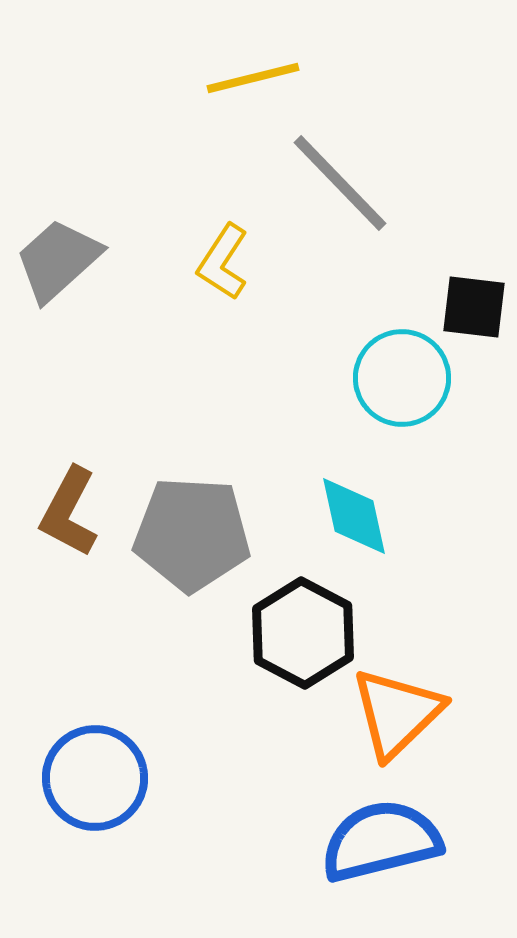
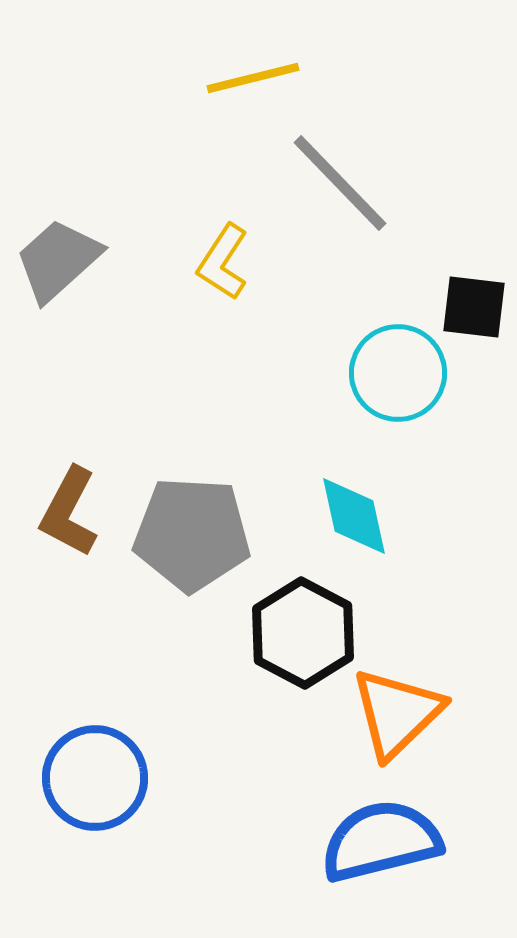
cyan circle: moved 4 px left, 5 px up
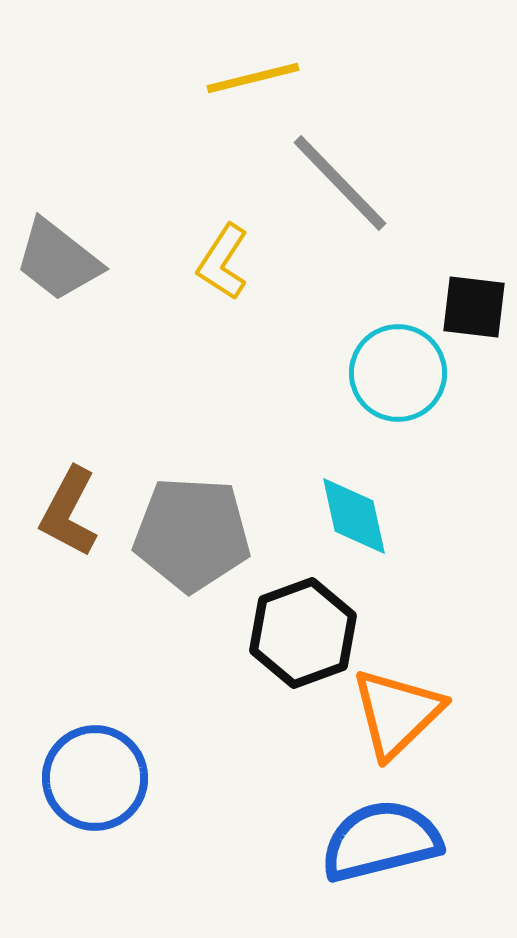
gray trapezoid: rotated 100 degrees counterclockwise
black hexagon: rotated 12 degrees clockwise
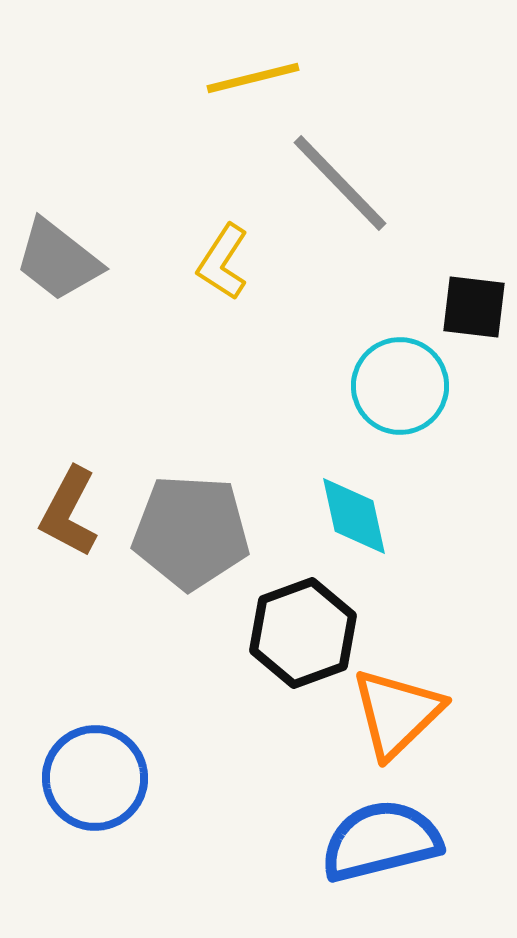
cyan circle: moved 2 px right, 13 px down
gray pentagon: moved 1 px left, 2 px up
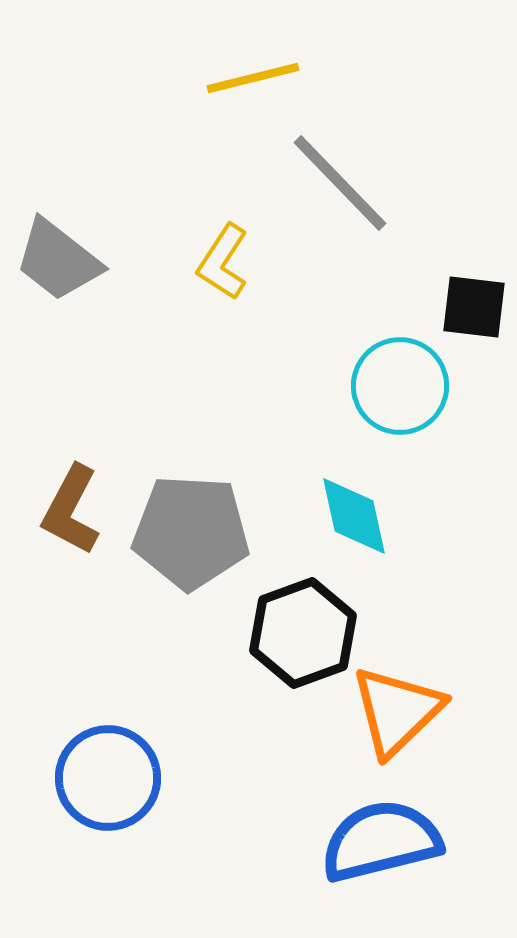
brown L-shape: moved 2 px right, 2 px up
orange triangle: moved 2 px up
blue circle: moved 13 px right
